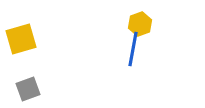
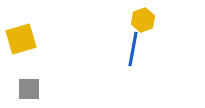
yellow hexagon: moved 3 px right, 4 px up
gray square: moved 1 px right; rotated 20 degrees clockwise
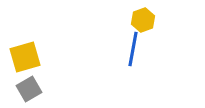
yellow square: moved 4 px right, 18 px down
gray square: rotated 30 degrees counterclockwise
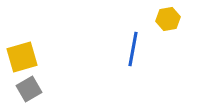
yellow hexagon: moved 25 px right, 1 px up; rotated 10 degrees clockwise
yellow square: moved 3 px left
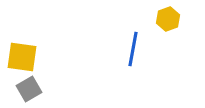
yellow hexagon: rotated 10 degrees counterclockwise
yellow square: rotated 24 degrees clockwise
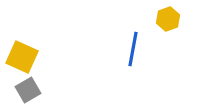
yellow square: rotated 16 degrees clockwise
gray square: moved 1 px left, 1 px down
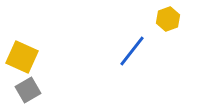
blue line: moved 1 px left, 2 px down; rotated 28 degrees clockwise
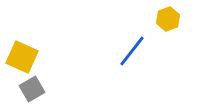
gray square: moved 4 px right, 1 px up
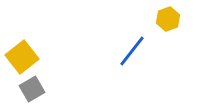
yellow square: rotated 28 degrees clockwise
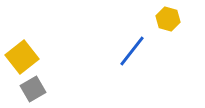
yellow hexagon: rotated 25 degrees counterclockwise
gray square: moved 1 px right
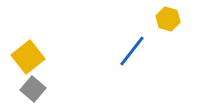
yellow square: moved 6 px right
gray square: rotated 20 degrees counterclockwise
